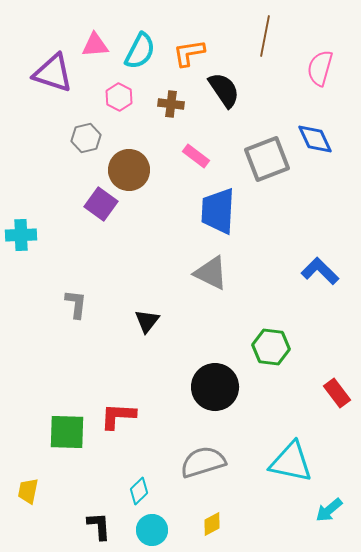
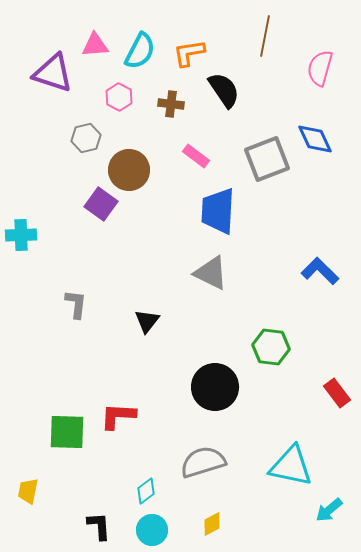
cyan triangle: moved 4 px down
cyan diamond: moved 7 px right; rotated 8 degrees clockwise
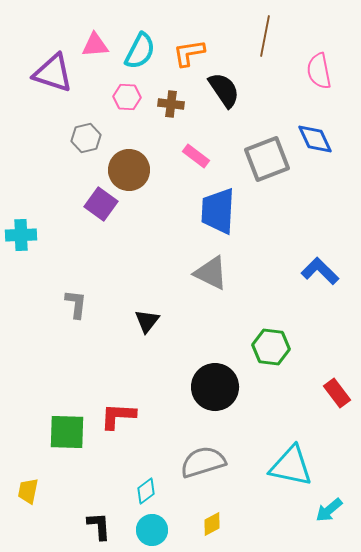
pink semicircle: moved 1 px left, 3 px down; rotated 27 degrees counterclockwise
pink hexagon: moved 8 px right; rotated 24 degrees counterclockwise
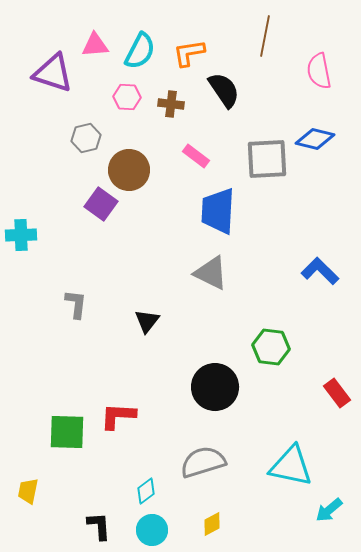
blue diamond: rotated 51 degrees counterclockwise
gray square: rotated 18 degrees clockwise
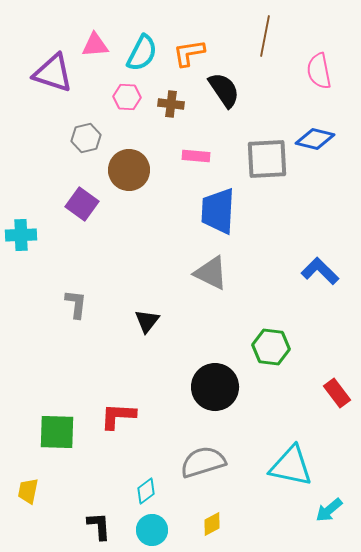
cyan semicircle: moved 2 px right, 2 px down
pink rectangle: rotated 32 degrees counterclockwise
purple square: moved 19 px left
green square: moved 10 px left
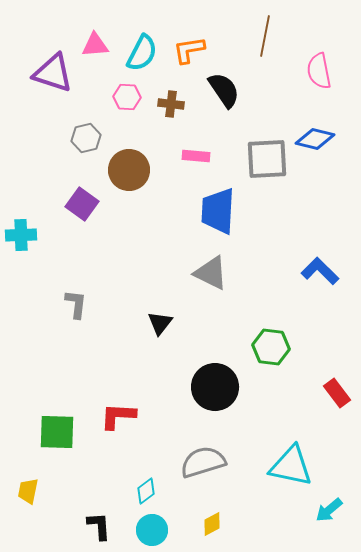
orange L-shape: moved 3 px up
black triangle: moved 13 px right, 2 px down
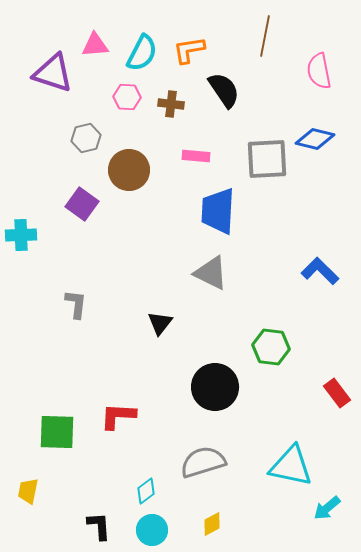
cyan arrow: moved 2 px left, 2 px up
